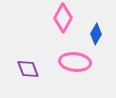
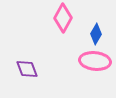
pink ellipse: moved 20 px right, 1 px up
purple diamond: moved 1 px left
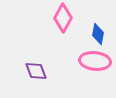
blue diamond: moved 2 px right; rotated 20 degrees counterclockwise
purple diamond: moved 9 px right, 2 px down
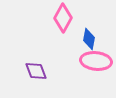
blue diamond: moved 9 px left, 5 px down
pink ellipse: moved 1 px right
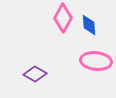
blue diamond: moved 14 px up; rotated 15 degrees counterclockwise
purple diamond: moved 1 px left, 3 px down; rotated 40 degrees counterclockwise
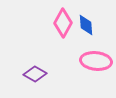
pink diamond: moved 5 px down
blue diamond: moved 3 px left
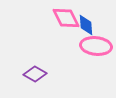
pink diamond: moved 3 px right, 5 px up; rotated 56 degrees counterclockwise
pink ellipse: moved 15 px up
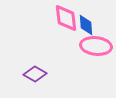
pink diamond: rotated 20 degrees clockwise
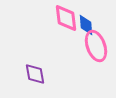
pink ellipse: rotated 64 degrees clockwise
purple diamond: rotated 50 degrees clockwise
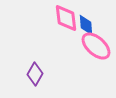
pink ellipse: rotated 28 degrees counterclockwise
purple diamond: rotated 40 degrees clockwise
